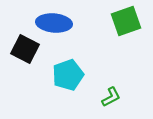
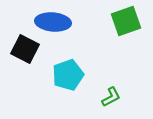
blue ellipse: moved 1 px left, 1 px up
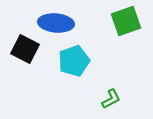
blue ellipse: moved 3 px right, 1 px down
cyan pentagon: moved 6 px right, 14 px up
green L-shape: moved 2 px down
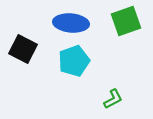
blue ellipse: moved 15 px right
black square: moved 2 px left
green L-shape: moved 2 px right
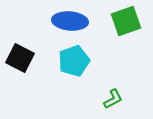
blue ellipse: moved 1 px left, 2 px up
black square: moved 3 px left, 9 px down
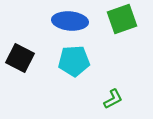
green square: moved 4 px left, 2 px up
cyan pentagon: rotated 16 degrees clockwise
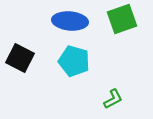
cyan pentagon: rotated 20 degrees clockwise
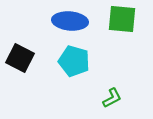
green square: rotated 24 degrees clockwise
green L-shape: moved 1 px left, 1 px up
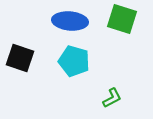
green square: rotated 12 degrees clockwise
black square: rotated 8 degrees counterclockwise
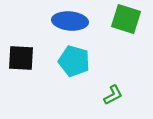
green square: moved 4 px right
black square: moved 1 px right; rotated 16 degrees counterclockwise
green L-shape: moved 1 px right, 3 px up
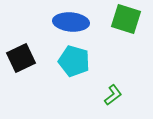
blue ellipse: moved 1 px right, 1 px down
black square: rotated 28 degrees counterclockwise
green L-shape: rotated 10 degrees counterclockwise
